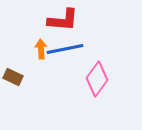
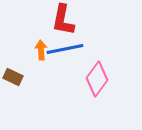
red L-shape: rotated 96 degrees clockwise
orange arrow: moved 1 px down
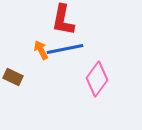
orange arrow: rotated 24 degrees counterclockwise
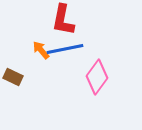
orange arrow: rotated 12 degrees counterclockwise
pink diamond: moved 2 px up
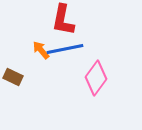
pink diamond: moved 1 px left, 1 px down
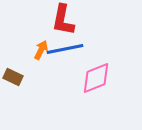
orange arrow: rotated 66 degrees clockwise
pink diamond: rotated 32 degrees clockwise
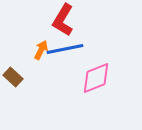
red L-shape: rotated 20 degrees clockwise
brown rectangle: rotated 18 degrees clockwise
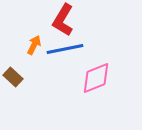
orange arrow: moved 7 px left, 5 px up
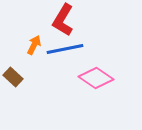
pink diamond: rotated 56 degrees clockwise
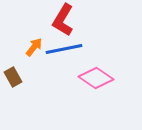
orange arrow: moved 2 px down; rotated 12 degrees clockwise
blue line: moved 1 px left
brown rectangle: rotated 18 degrees clockwise
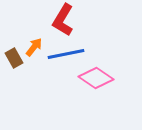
blue line: moved 2 px right, 5 px down
brown rectangle: moved 1 px right, 19 px up
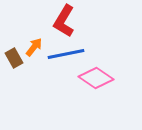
red L-shape: moved 1 px right, 1 px down
